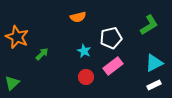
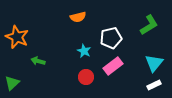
green arrow: moved 4 px left, 7 px down; rotated 120 degrees counterclockwise
cyan triangle: rotated 24 degrees counterclockwise
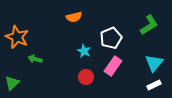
orange semicircle: moved 4 px left
white pentagon: rotated 10 degrees counterclockwise
green arrow: moved 3 px left, 2 px up
pink rectangle: rotated 18 degrees counterclockwise
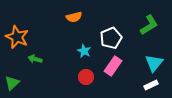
white rectangle: moved 3 px left
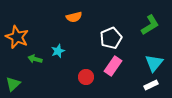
green L-shape: moved 1 px right
cyan star: moved 26 px left; rotated 24 degrees clockwise
green triangle: moved 1 px right, 1 px down
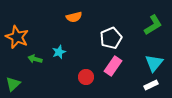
green L-shape: moved 3 px right
cyan star: moved 1 px right, 1 px down
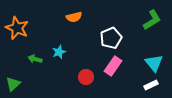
green L-shape: moved 1 px left, 5 px up
orange star: moved 9 px up
cyan triangle: rotated 18 degrees counterclockwise
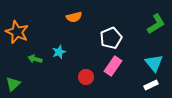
green L-shape: moved 4 px right, 4 px down
orange star: moved 4 px down
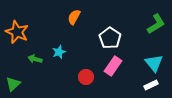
orange semicircle: rotated 133 degrees clockwise
white pentagon: moved 1 px left; rotated 15 degrees counterclockwise
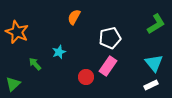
white pentagon: rotated 25 degrees clockwise
green arrow: moved 5 px down; rotated 32 degrees clockwise
pink rectangle: moved 5 px left
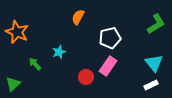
orange semicircle: moved 4 px right
